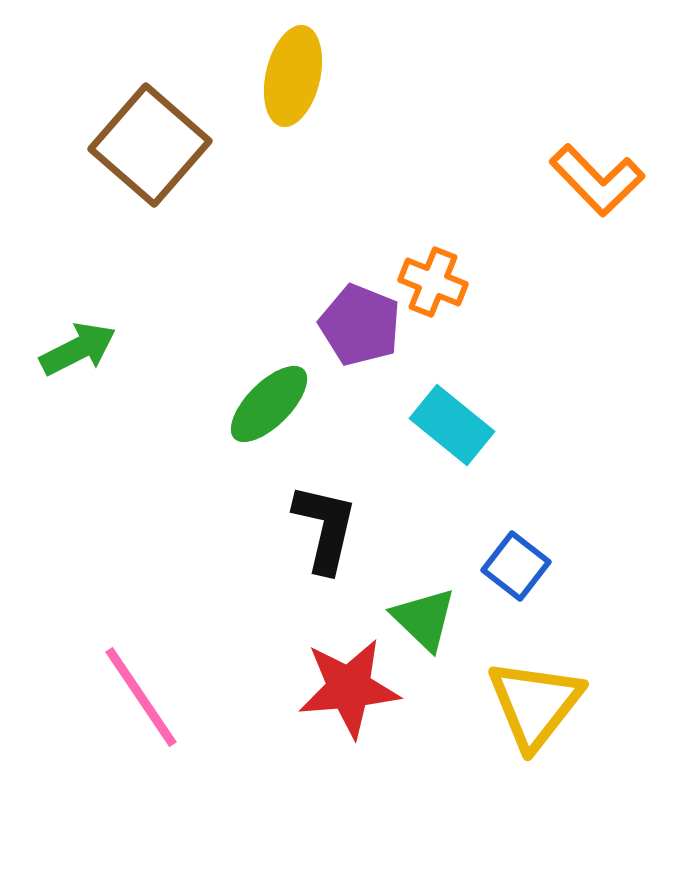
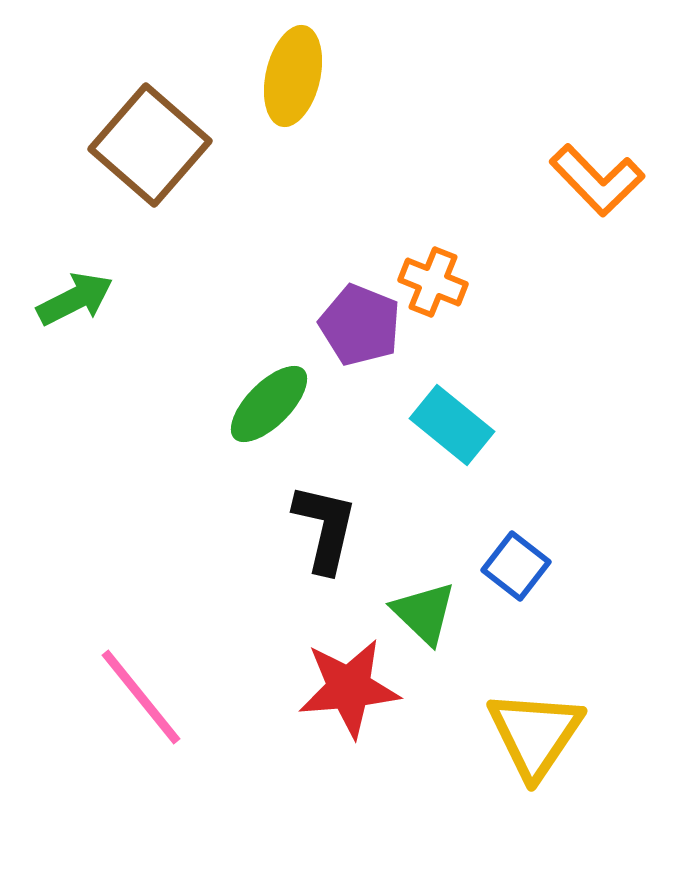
green arrow: moved 3 px left, 50 px up
green triangle: moved 6 px up
pink line: rotated 5 degrees counterclockwise
yellow triangle: moved 30 px down; rotated 4 degrees counterclockwise
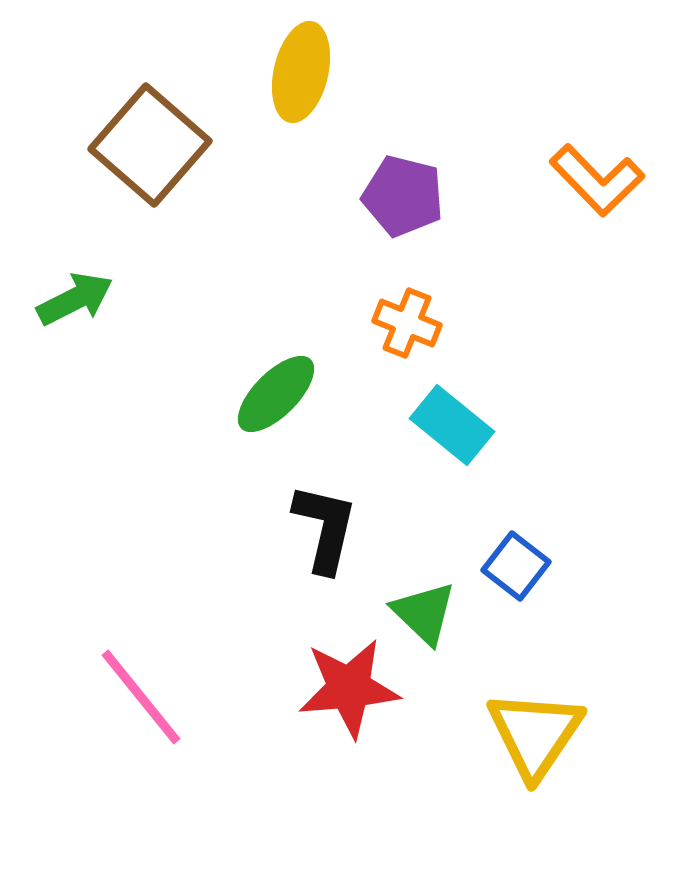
yellow ellipse: moved 8 px right, 4 px up
orange cross: moved 26 px left, 41 px down
purple pentagon: moved 43 px right, 129 px up; rotated 8 degrees counterclockwise
green ellipse: moved 7 px right, 10 px up
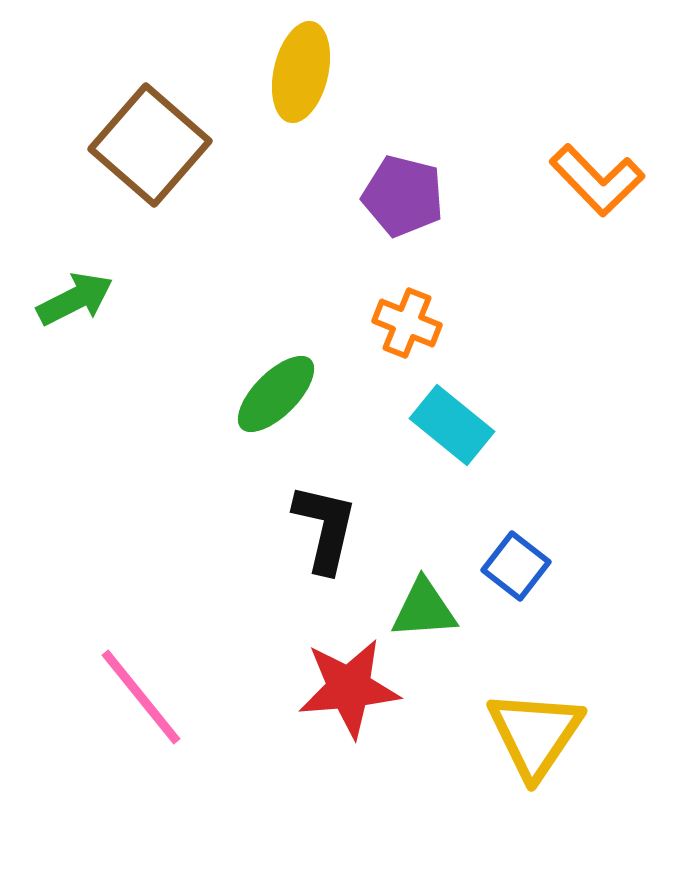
green triangle: moved 4 px up; rotated 48 degrees counterclockwise
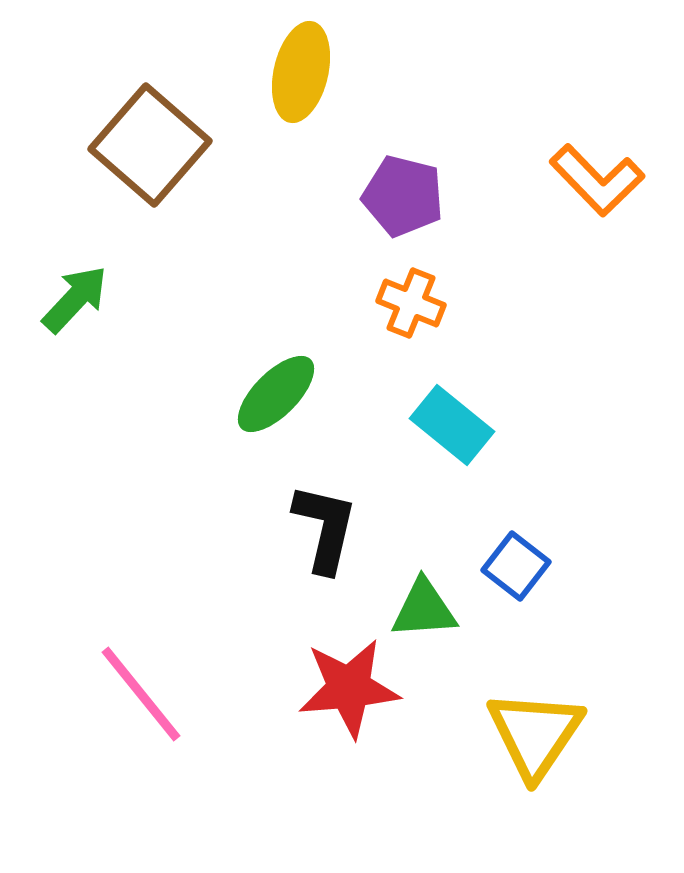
green arrow: rotated 20 degrees counterclockwise
orange cross: moved 4 px right, 20 px up
pink line: moved 3 px up
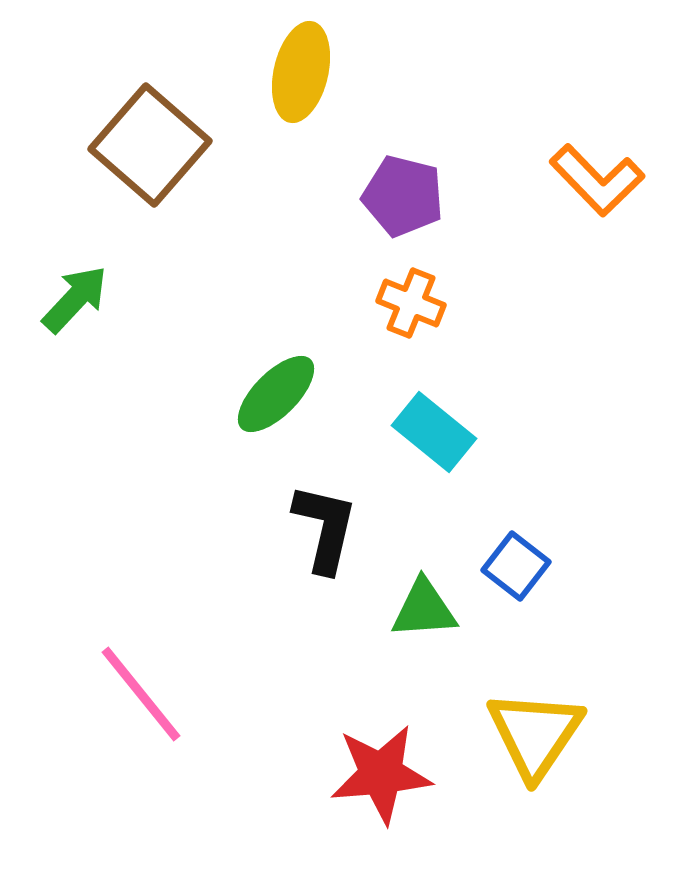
cyan rectangle: moved 18 px left, 7 px down
red star: moved 32 px right, 86 px down
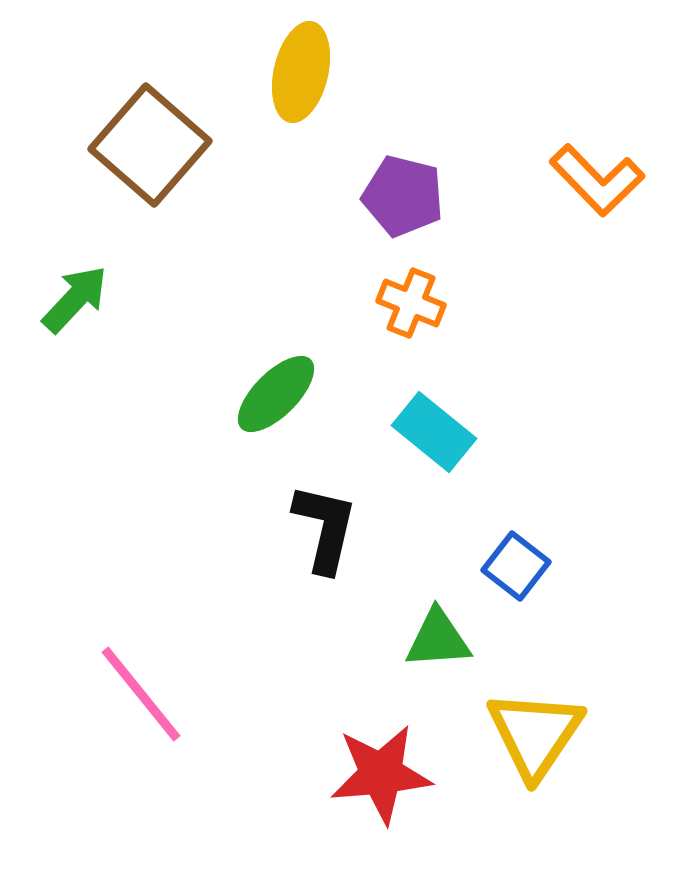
green triangle: moved 14 px right, 30 px down
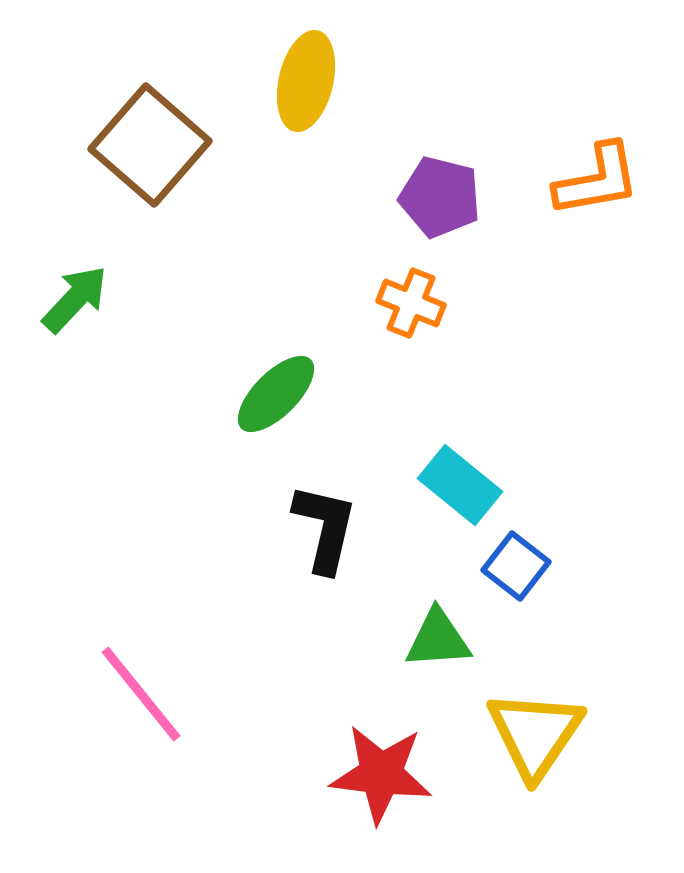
yellow ellipse: moved 5 px right, 9 px down
orange L-shape: rotated 56 degrees counterclockwise
purple pentagon: moved 37 px right, 1 px down
cyan rectangle: moved 26 px right, 53 px down
red star: rotated 12 degrees clockwise
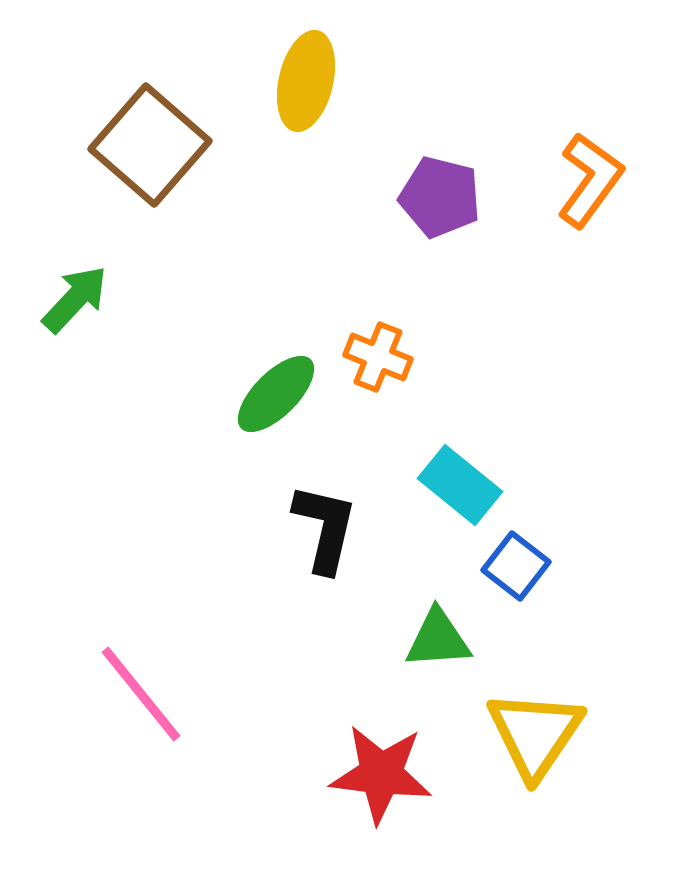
orange L-shape: moved 7 px left; rotated 44 degrees counterclockwise
orange cross: moved 33 px left, 54 px down
